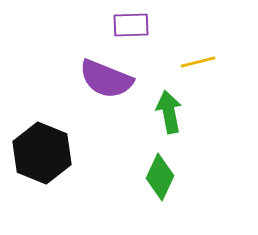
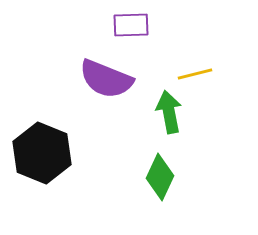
yellow line: moved 3 px left, 12 px down
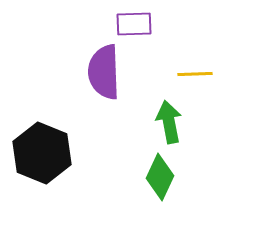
purple rectangle: moved 3 px right, 1 px up
yellow line: rotated 12 degrees clockwise
purple semicircle: moved 2 px left, 7 px up; rotated 66 degrees clockwise
green arrow: moved 10 px down
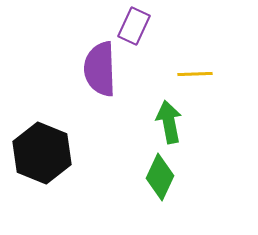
purple rectangle: moved 2 px down; rotated 63 degrees counterclockwise
purple semicircle: moved 4 px left, 3 px up
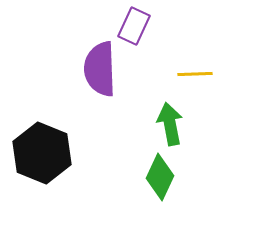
green arrow: moved 1 px right, 2 px down
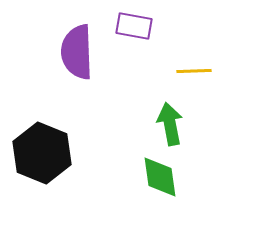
purple rectangle: rotated 75 degrees clockwise
purple semicircle: moved 23 px left, 17 px up
yellow line: moved 1 px left, 3 px up
green diamond: rotated 33 degrees counterclockwise
